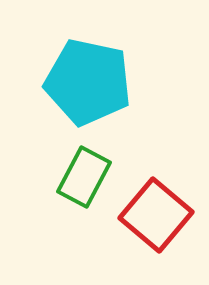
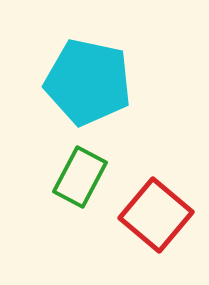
green rectangle: moved 4 px left
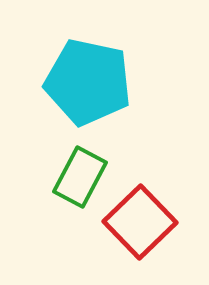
red square: moved 16 px left, 7 px down; rotated 6 degrees clockwise
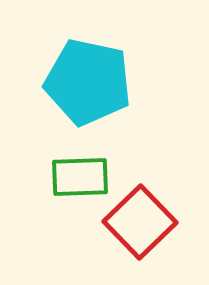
green rectangle: rotated 60 degrees clockwise
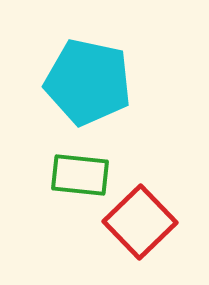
green rectangle: moved 2 px up; rotated 8 degrees clockwise
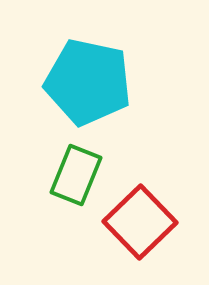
green rectangle: moved 4 px left; rotated 74 degrees counterclockwise
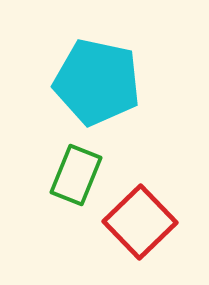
cyan pentagon: moved 9 px right
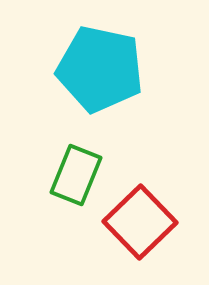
cyan pentagon: moved 3 px right, 13 px up
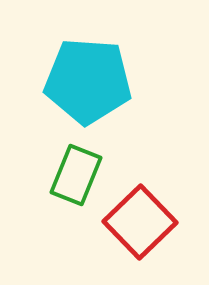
cyan pentagon: moved 12 px left, 12 px down; rotated 8 degrees counterclockwise
